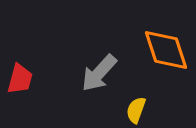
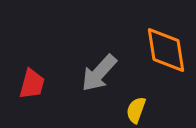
orange diamond: rotated 9 degrees clockwise
red trapezoid: moved 12 px right, 5 px down
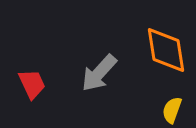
red trapezoid: rotated 40 degrees counterclockwise
yellow semicircle: moved 36 px right
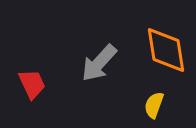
gray arrow: moved 10 px up
yellow semicircle: moved 18 px left, 5 px up
